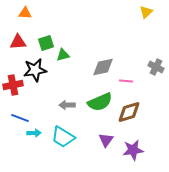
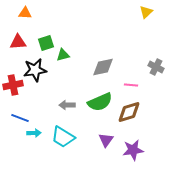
pink line: moved 5 px right, 4 px down
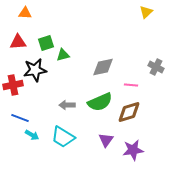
cyan arrow: moved 2 px left, 2 px down; rotated 32 degrees clockwise
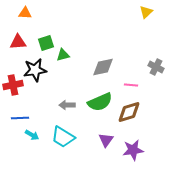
blue line: rotated 24 degrees counterclockwise
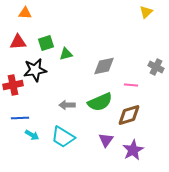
green triangle: moved 3 px right, 1 px up
gray diamond: moved 1 px right, 1 px up
brown diamond: moved 3 px down
purple star: rotated 20 degrees counterclockwise
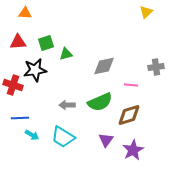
gray cross: rotated 35 degrees counterclockwise
red cross: rotated 30 degrees clockwise
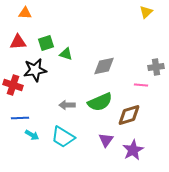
green triangle: rotated 32 degrees clockwise
pink line: moved 10 px right
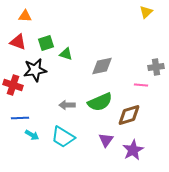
orange triangle: moved 3 px down
red triangle: rotated 24 degrees clockwise
gray diamond: moved 2 px left
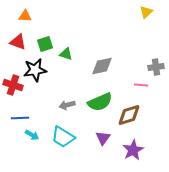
green square: moved 1 px left, 1 px down
gray arrow: rotated 14 degrees counterclockwise
purple triangle: moved 3 px left, 2 px up
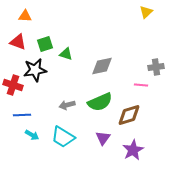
blue line: moved 2 px right, 3 px up
